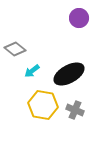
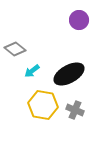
purple circle: moved 2 px down
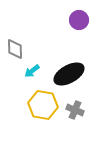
gray diamond: rotated 50 degrees clockwise
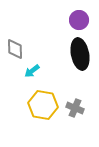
black ellipse: moved 11 px right, 20 px up; rotated 72 degrees counterclockwise
gray cross: moved 2 px up
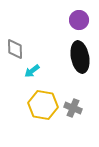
black ellipse: moved 3 px down
gray cross: moved 2 px left
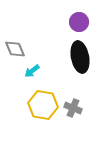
purple circle: moved 2 px down
gray diamond: rotated 20 degrees counterclockwise
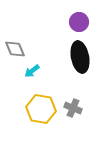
yellow hexagon: moved 2 px left, 4 px down
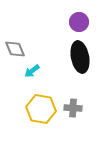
gray cross: rotated 18 degrees counterclockwise
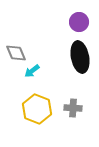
gray diamond: moved 1 px right, 4 px down
yellow hexagon: moved 4 px left; rotated 12 degrees clockwise
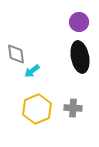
gray diamond: moved 1 px down; rotated 15 degrees clockwise
yellow hexagon: rotated 16 degrees clockwise
